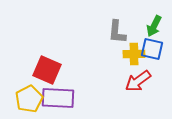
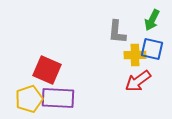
green arrow: moved 2 px left, 6 px up
yellow cross: moved 1 px right, 1 px down
yellow pentagon: rotated 8 degrees clockwise
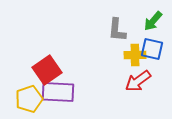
green arrow: moved 1 px right, 1 px down; rotated 15 degrees clockwise
gray L-shape: moved 2 px up
red square: rotated 32 degrees clockwise
purple rectangle: moved 6 px up
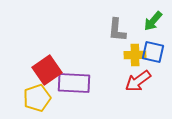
blue square: moved 1 px right, 3 px down
purple rectangle: moved 16 px right, 9 px up
yellow pentagon: moved 8 px right, 1 px up
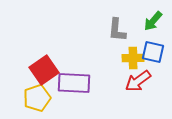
yellow cross: moved 2 px left, 3 px down
red square: moved 3 px left
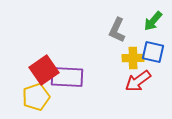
gray L-shape: rotated 20 degrees clockwise
purple rectangle: moved 7 px left, 6 px up
yellow pentagon: moved 1 px left, 1 px up
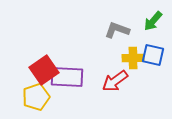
gray L-shape: rotated 85 degrees clockwise
blue square: moved 3 px down
red arrow: moved 23 px left
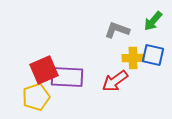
red square: rotated 12 degrees clockwise
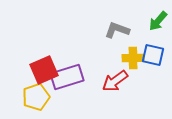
green arrow: moved 5 px right
purple rectangle: rotated 20 degrees counterclockwise
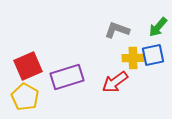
green arrow: moved 6 px down
blue square: rotated 25 degrees counterclockwise
red square: moved 16 px left, 4 px up
red arrow: moved 1 px down
yellow pentagon: moved 11 px left; rotated 24 degrees counterclockwise
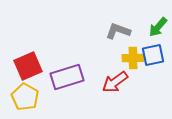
gray L-shape: moved 1 px right, 1 px down
